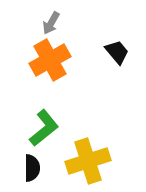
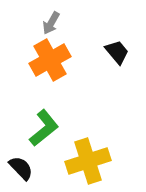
black semicircle: moved 11 px left; rotated 44 degrees counterclockwise
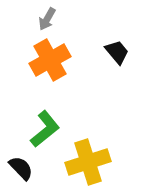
gray arrow: moved 4 px left, 4 px up
green L-shape: moved 1 px right, 1 px down
yellow cross: moved 1 px down
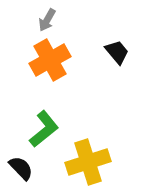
gray arrow: moved 1 px down
green L-shape: moved 1 px left
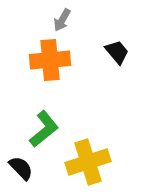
gray arrow: moved 15 px right
orange cross: rotated 24 degrees clockwise
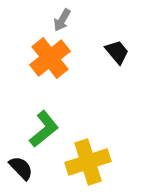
orange cross: moved 2 px up; rotated 33 degrees counterclockwise
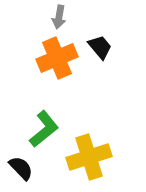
gray arrow: moved 3 px left, 3 px up; rotated 20 degrees counterclockwise
black trapezoid: moved 17 px left, 5 px up
orange cross: moved 7 px right; rotated 15 degrees clockwise
yellow cross: moved 1 px right, 5 px up
